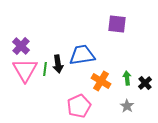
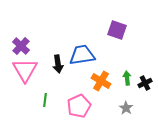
purple square: moved 6 px down; rotated 12 degrees clockwise
green line: moved 31 px down
black cross: rotated 16 degrees clockwise
gray star: moved 1 px left, 2 px down
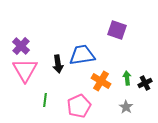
gray star: moved 1 px up
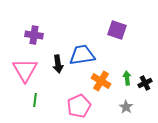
purple cross: moved 13 px right, 11 px up; rotated 36 degrees counterclockwise
green line: moved 10 px left
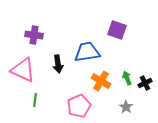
blue trapezoid: moved 5 px right, 3 px up
pink triangle: moved 2 px left; rotated 36 degrees counterclockwise
green arrow: rotated 16 degrees counterclockwise
